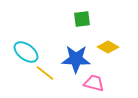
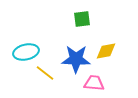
yellow diamond: moved 2 px left, 4 px down; rotated 40 degrees counterclockwise
cyan ellipse: rotated 50 degrees counterclockwise
pink trapezoid: rotated 10 degrees counterclockwise
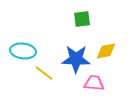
cyan ellipse: moved 3 px left, 1 px up; rotated 20 degrees clockwise
yellow line: moved 1 px left
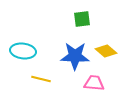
yellow diamond: rotated 50 degrees clockwise
blue star: moved 1 px left, 3 px up
yellow line: moved 3 px left, 6 px down; rotated 24 degrees counterclockwise
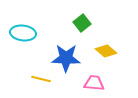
green square: moved 4 px down; rotated 30 degrees counterclockwise
cyan ellipse: moved 18 px up
blue star: moved 9 px left, 2 px down
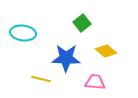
pink trapezoid: moved 1 px right, 1 px up
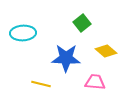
cyan ellipse: rotated 10 degrees counterclockwise
yellow line: moved 5 px down
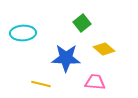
yellow diamond: moved 2 px left, 2 px up
